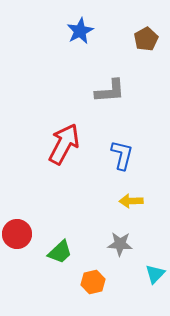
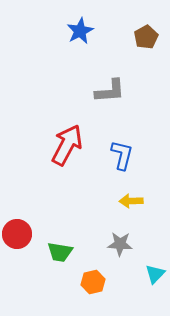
brown pentagon: moved 2 px up
red arrow: moved 3 px right, 1 px down
green trapezoid: rotated 52 degrees clockwise
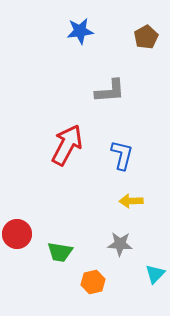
blue star: rotated 20 degrees clockwise
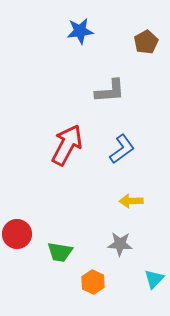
brown pentagon: moved 5 px down
blue L-shape: moved 6 px up; rotated 40 degrees clockwise
cyan triangle: moved 1 px left, 5 px down
orange hexagon: rotated 20 degrees counterclockwise
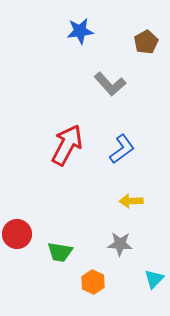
gray L-shape: moved 7 px up; rotated 52 degrees clockwise
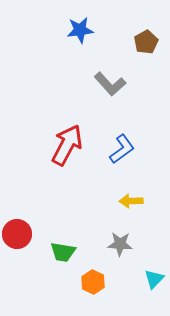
blue star: moved 1 px up
green trapezoid: moved 3 px right
